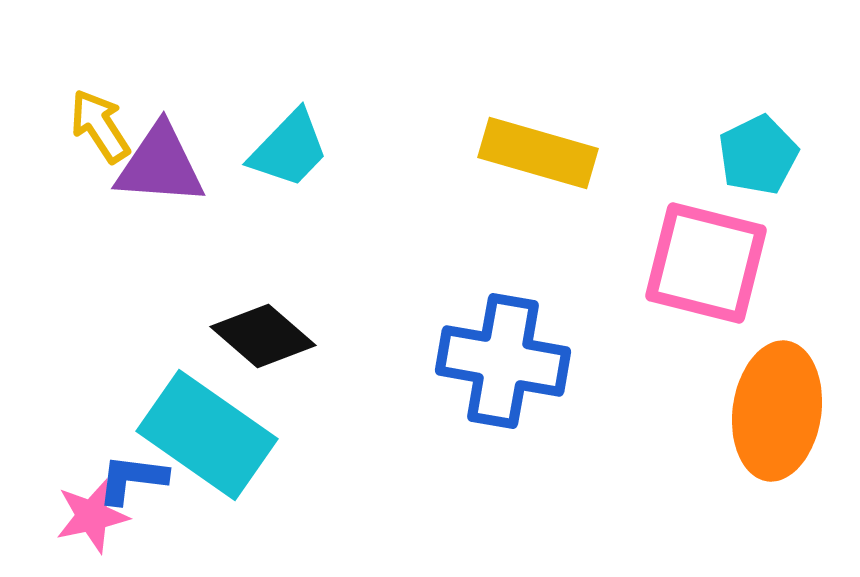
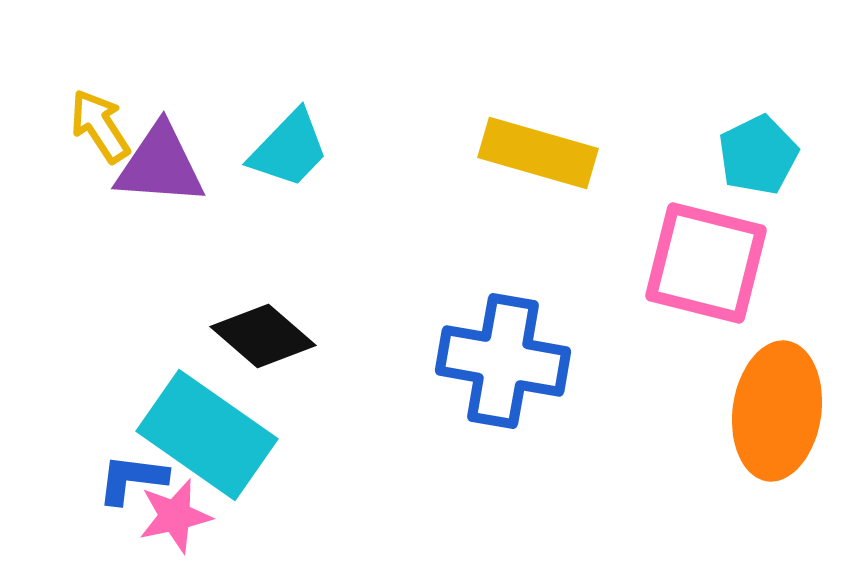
pink star: moved 83 px right
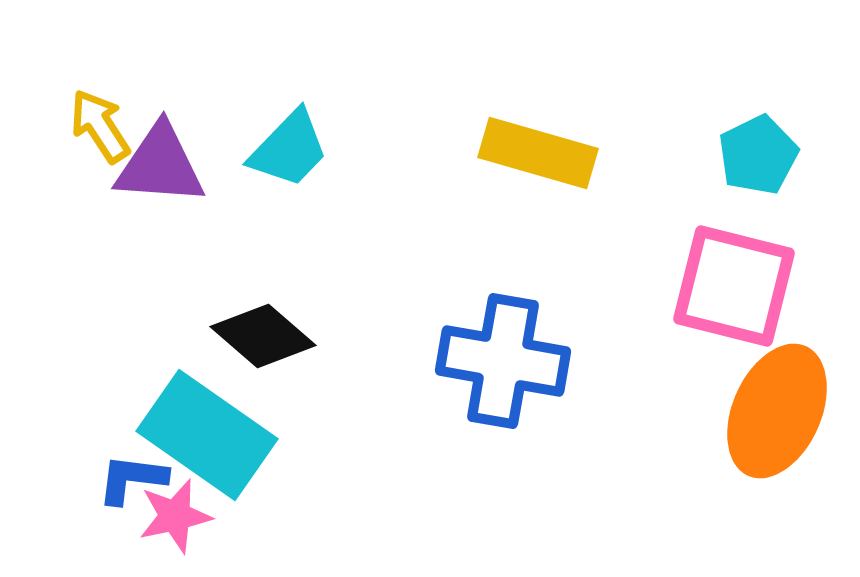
pink square: moved 28 px right, 23 px down
orange ellipse: rotated 16 degrees clockwise
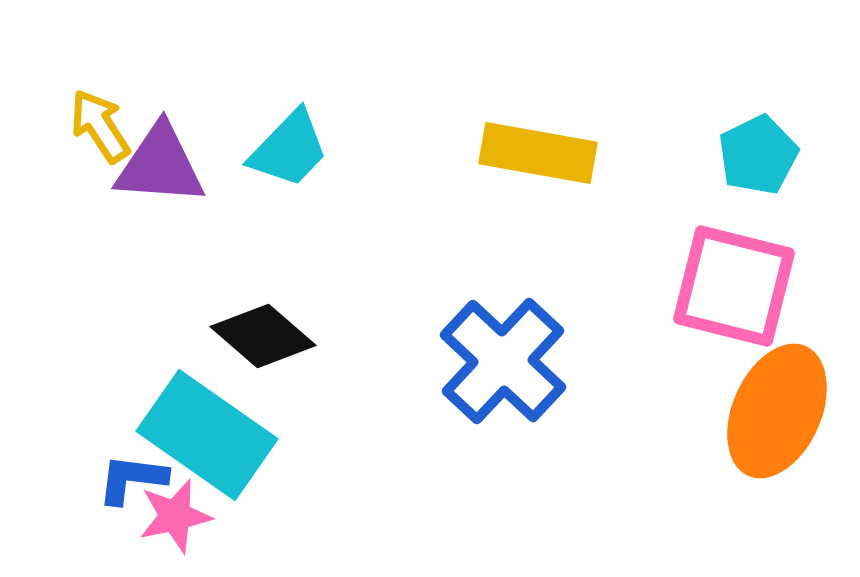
yellow rectangle: rotated 6 degrees counterclockwise
blue cross: rotated 33 degrees clockwise
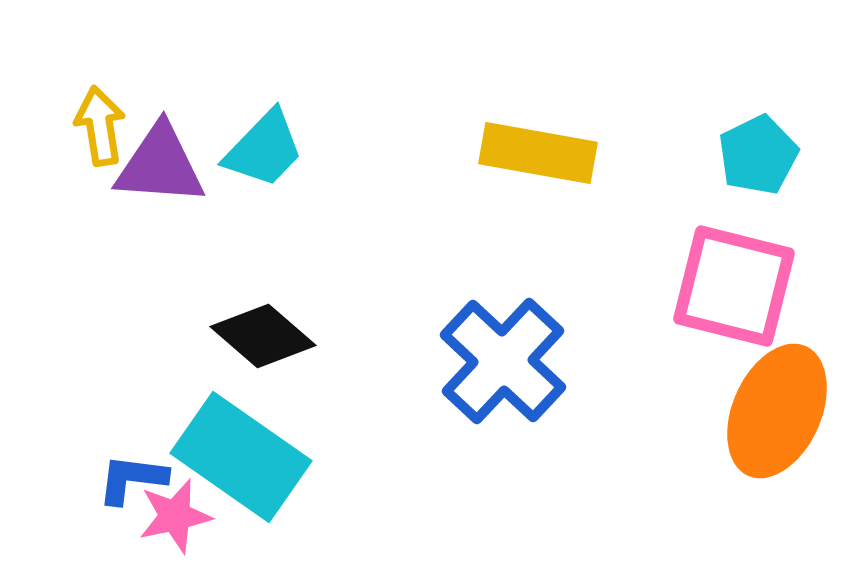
yellow arrow: rotated 24 degrees clockwise
cyan trapezoid: moved 25 px left
cyan rectangle: moved 34 px right, 22 px down
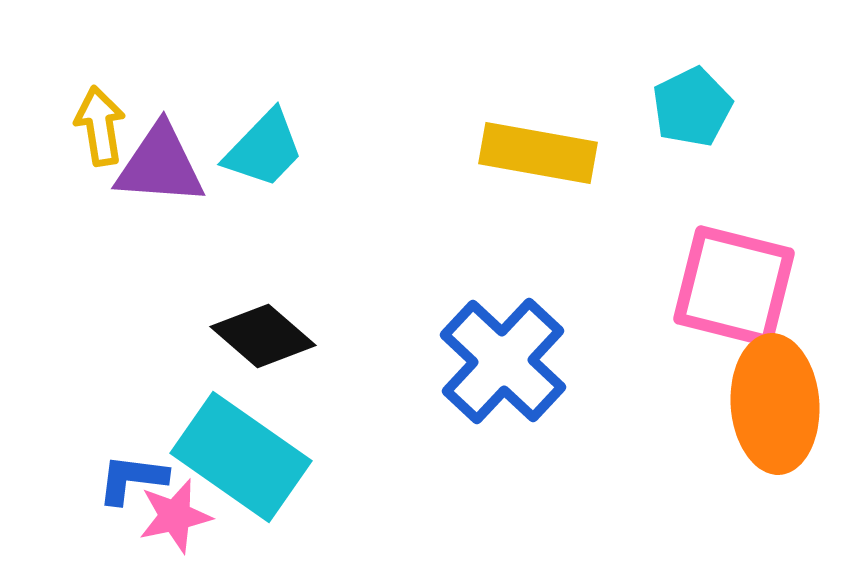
cyan pentagon: moved 66 px left, 48 px up
orange ellipse: moved 2 px left, 7 px up; rotated 28 degrees counterclockwise
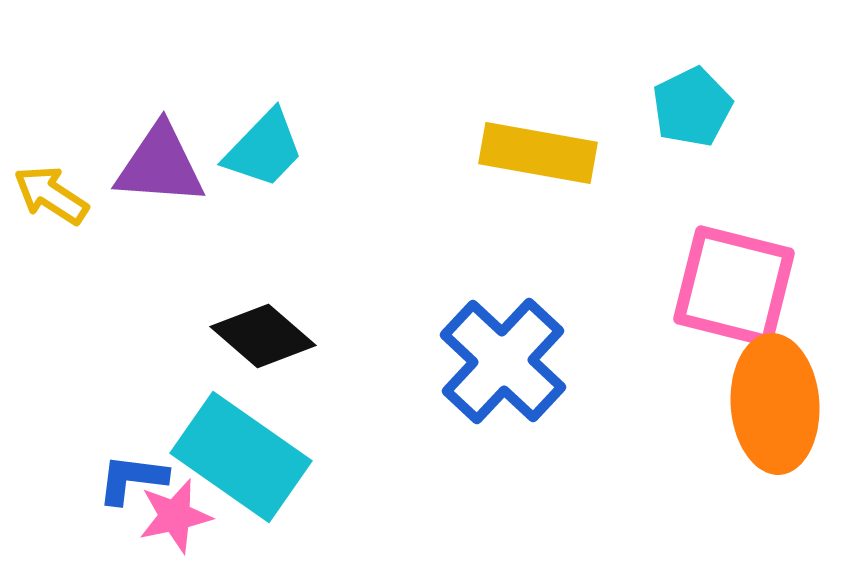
yellow arrow: moved 49 px left, 69 px down; rotated 48 degrees counterclockwise
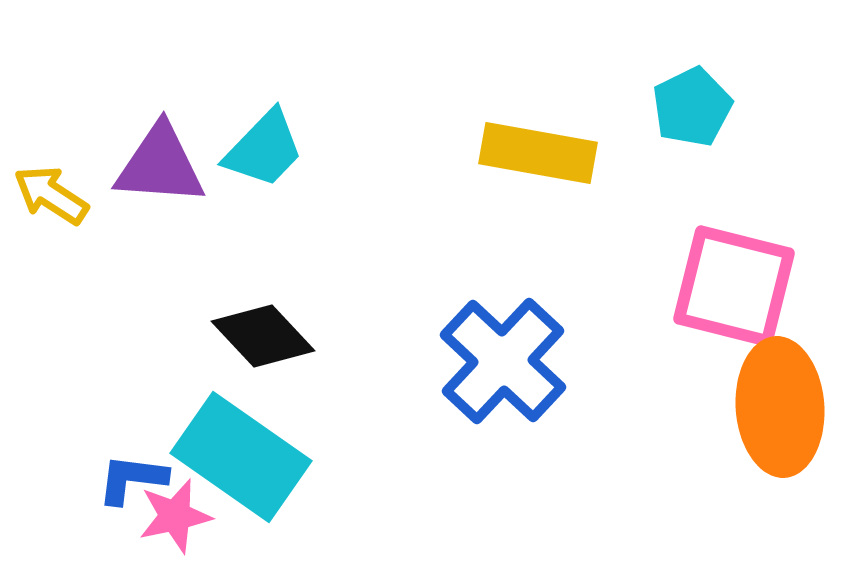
black diamond: rotated 6 degrees clockwise
orange ellipse: moved 5 px right, 3 px down
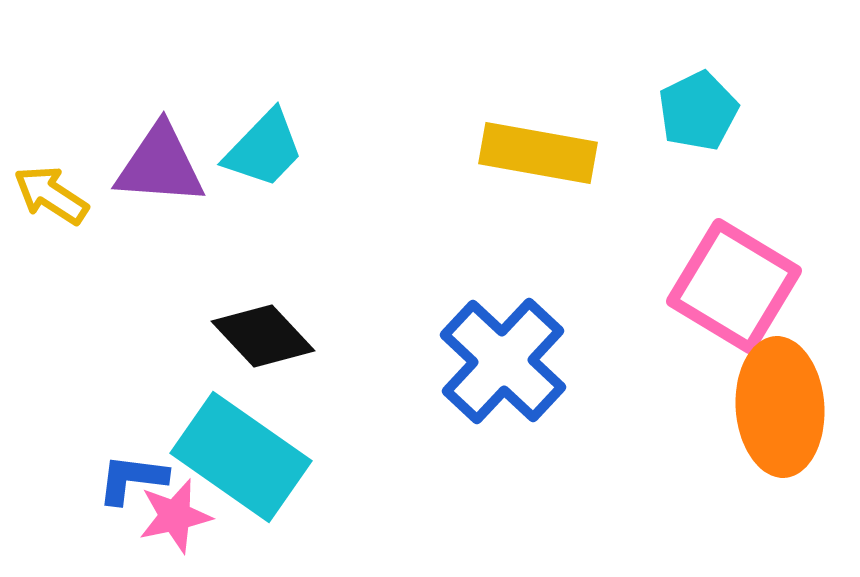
cyan pentagon: moved 6 px right, 4 px down
pink square: rotated 17 degrees clockwise
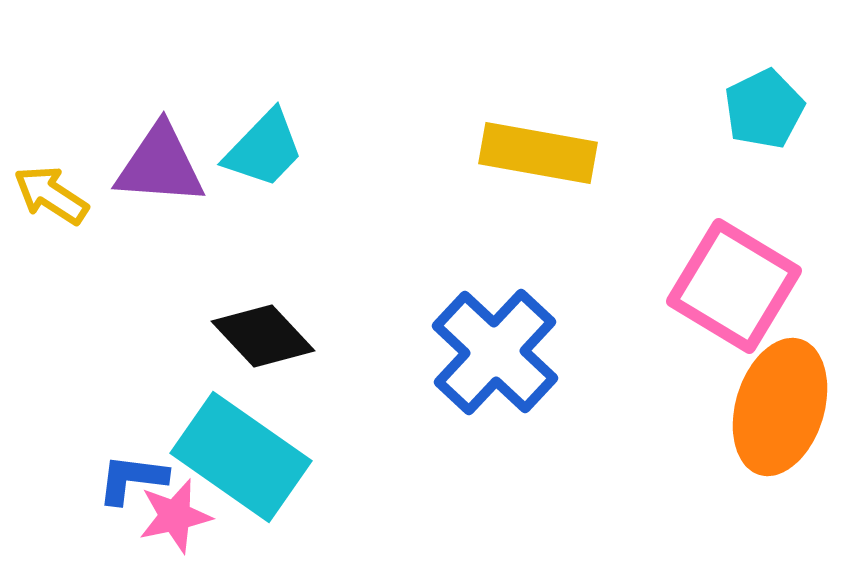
cyan pentagon: moved 66 px right, 2 px up
blue cross: moved 8 px left, 9 px up
orange ellipse: rotated 21 degrees clockwise
